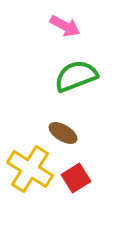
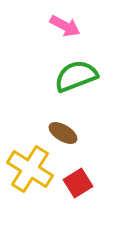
red square: moved 2 px right, 5 px down
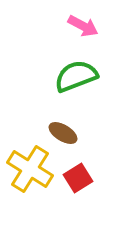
pink arrow: moved 18 px right
red square: moved 5 px up
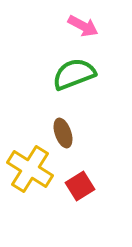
green semicircle: moved 2 px left, 2 px up
brown ellipse: rotated 40 degrees clockwise
red square: moved 2 px right, 8 px down
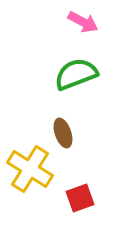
pink arrow: moved 4 px up
green semicircle: moved 2 px right
red square: moved 12 px down; rotated 12 degrees clockwise
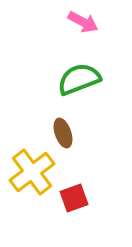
green semicircle: moved 3 px right, 5 px down
yellow cross: moved 2 px right, 3 px down; rotated 21 degrees clockwise
red square: moved 6 px left
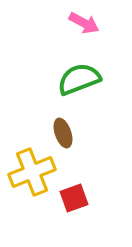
pink arrow: moved 1 px right, 1 px down
yellow cross: rotated 15 degrees clockwise
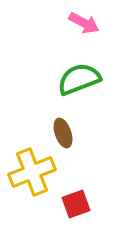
red square: moved 2 px right, 6 px down
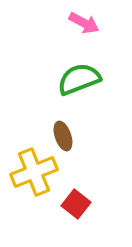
brown ellipse: moved 3 px down
yellow cross: moved 2 px right
red square: rotated 32 degrees counterclockwise
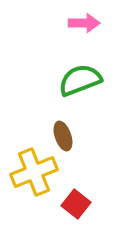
pink arrow: rotated 28 degrees counterclockwise
green semicircle: moved 1 px right, 1 px down
